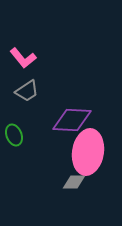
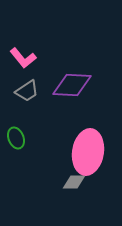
purple diamond: moved 35 px up
green ellipse: moved 2 px right, 3 px down
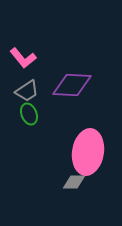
green ellipse: moved 13 px right, 24 px up
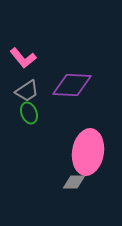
green ellipse: moved 1 px up
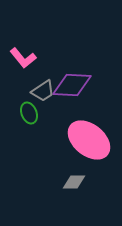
gray trapezoid: moved 16 px right
pink ellipse: moved 1 px right, 12 px up; rotated 60 degrees counterclockwise
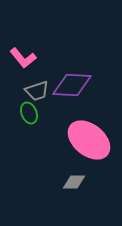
gray trapezoid: moved 6 px left; rotated 15 degrees clockwise
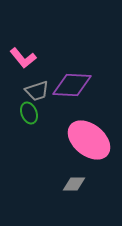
gray diamond: moved 2 px down
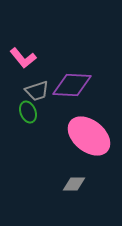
green ellipse: moved 1 px left, 1 px up
pink ellipse: moved 4 px up
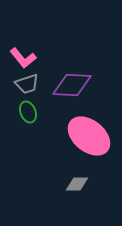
gray trapezoid: moved 10 px left, 7 px up
gray diamond: moved 3 px right
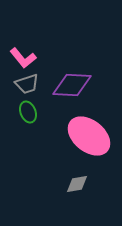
gray diamond: rotated 10 degrees counterclockwise
